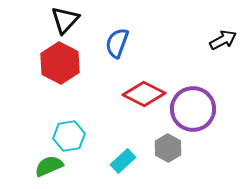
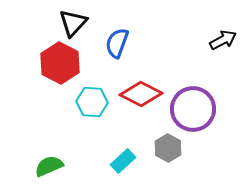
black triangle: moved 8 px right, 3 px down
red diamond: moved 3 px left
cyan hexagon: moved 23 px right, 34 px up; rotated 12 degrees clockwise
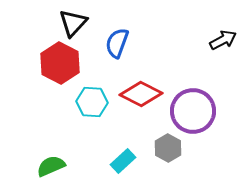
purple circle: moved 2 px down
green semicircle: moved 2 px right
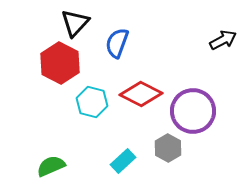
black triangle: moved 2 px right
cyan hexagon: rotated 12 degrees clockwise
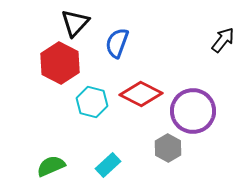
black arrow: rotated 24 degrees counterclockwise
cyan rectangle: moved 15 px left, 4 px down
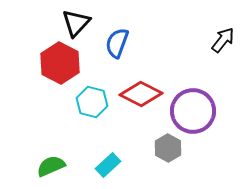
black triangle: moved 1 px right
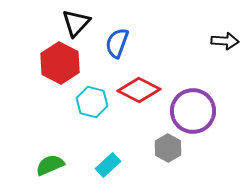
black arrow: moved 2 px right, 1 px down; rotated 56 degrees clockwise
red diamond: moved 2 px left, 4 px up
green semicircle: moved 1 px left, 1 px up
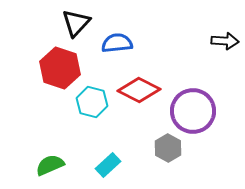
blue semicircle: rotated 64 degrees clockwise
red hexagon: moved 5 px down; rotated 9 degrees counterclockwise
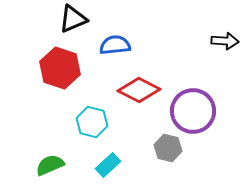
black triangle: moved 3 px left, 4 px up; rotated 24 degrees clockwise
blue semicircle: moved 2 px left, 2 px down
cyan hexagon: moved 20 px down
gray hexagon: rotated 16 degrees counterclockwise
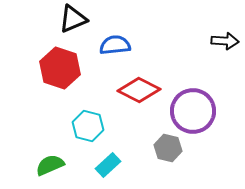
cyan hexagon: moved 4 px left, 4 px down
